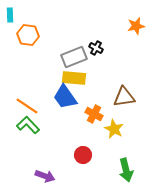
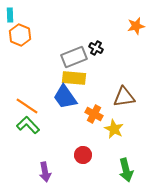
orange hexagon: moved 8 px left; rotated 15 degrees clockwise
purple arrow: moved 4 px up; rotated 60 degrees clockwise
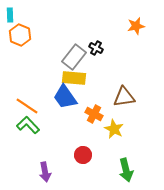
gray rectangle: rotated 30 degrees counterclockwise
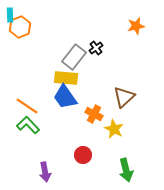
orange hexagon: moved 8 px up; rotated 15 degrees clockwise
black cross: rotated 24 degrees clockwise
yellow rectangle: moved 8 px left
brown triangle: rotated 35 degrees counterclockwise
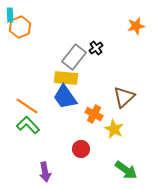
red circle: moved 2 px left, 6 px up
green arrow: rotated 40 degrees counterclockwise
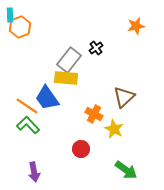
gray rectangle: moved 5 px left, 3 px down
blue trapezoid: moved 18 px left, 1 px down
purple arrow: moved 11 px left
